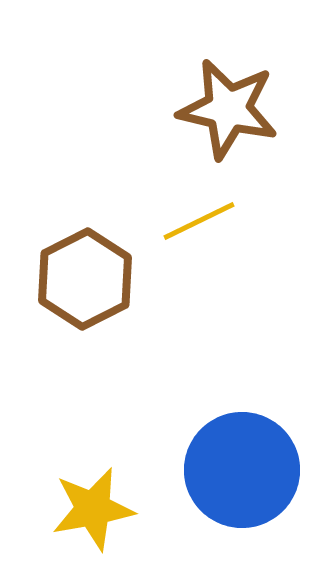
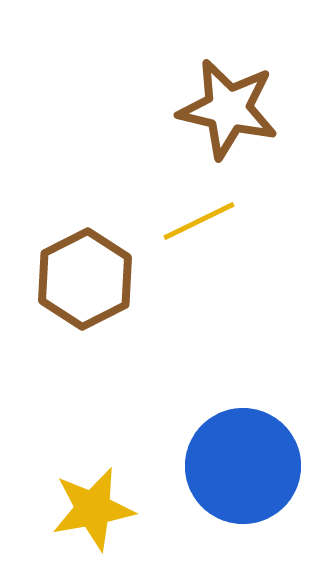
blue circle: moved 1 px right, 4 px up
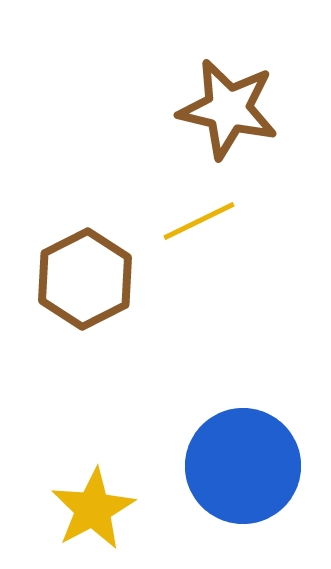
yellow star: rotated 18 degrees counterclockwise
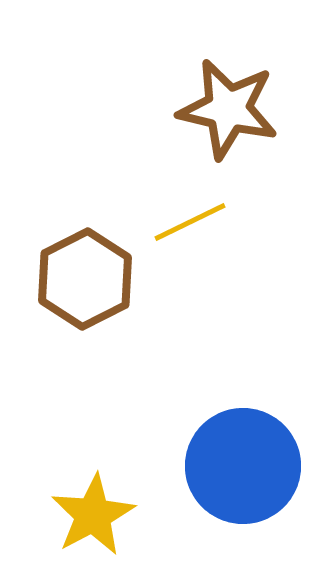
yellow line: moved 9 px left, 1 px down
yellow star: moved 6 px down
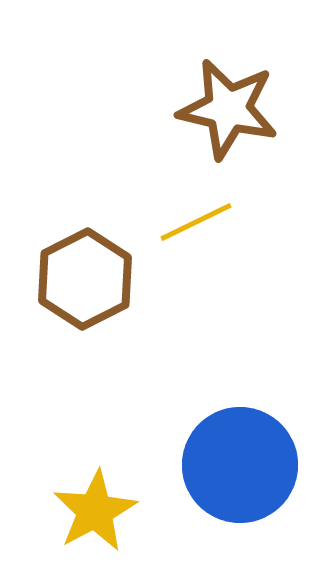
yellow line: moved 6 px right
blue circle: moved 3 px left, 1 px up
yellow star: moved 2 px right, 4 px up
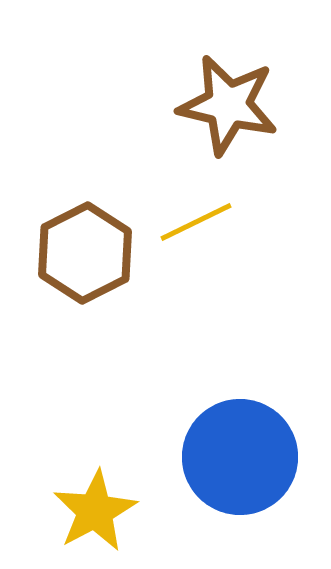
brown star: moved 4 px up
brown hexagon: moved 26 px up
blue circle: moved 8 px up
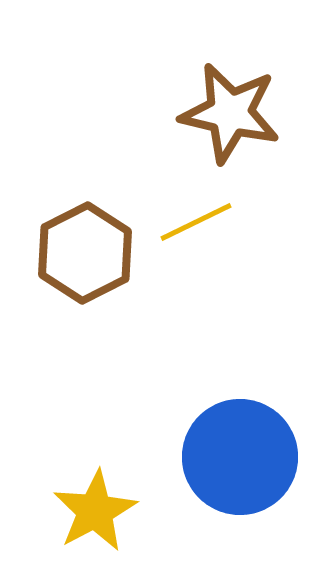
brown star: moved 2 px right, 8 px down
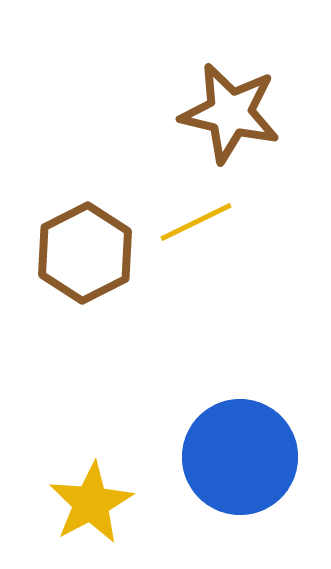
yellow star: moved 4 px left, 8 px up
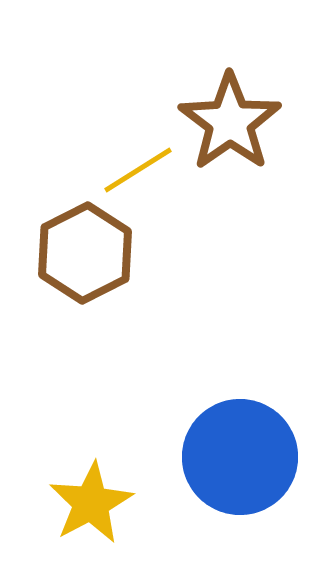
brown star: moved 9 px down; rotated 24 degrees clockwise
yellow line: moved 58 px left, 52 px up; rotated 6 degrees counterclockwise
